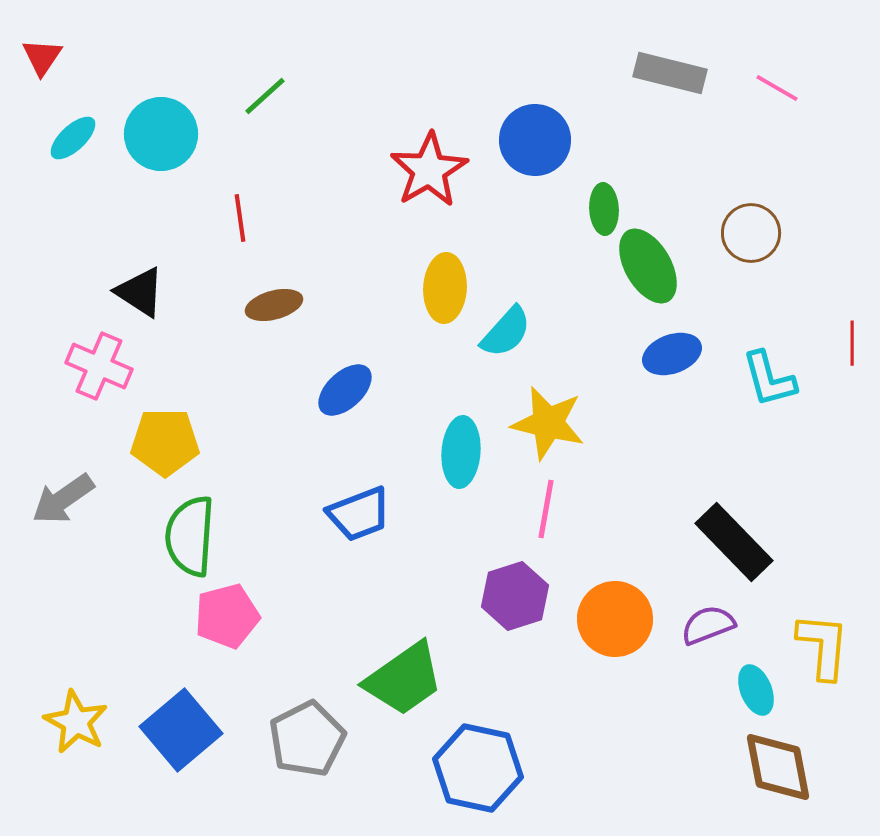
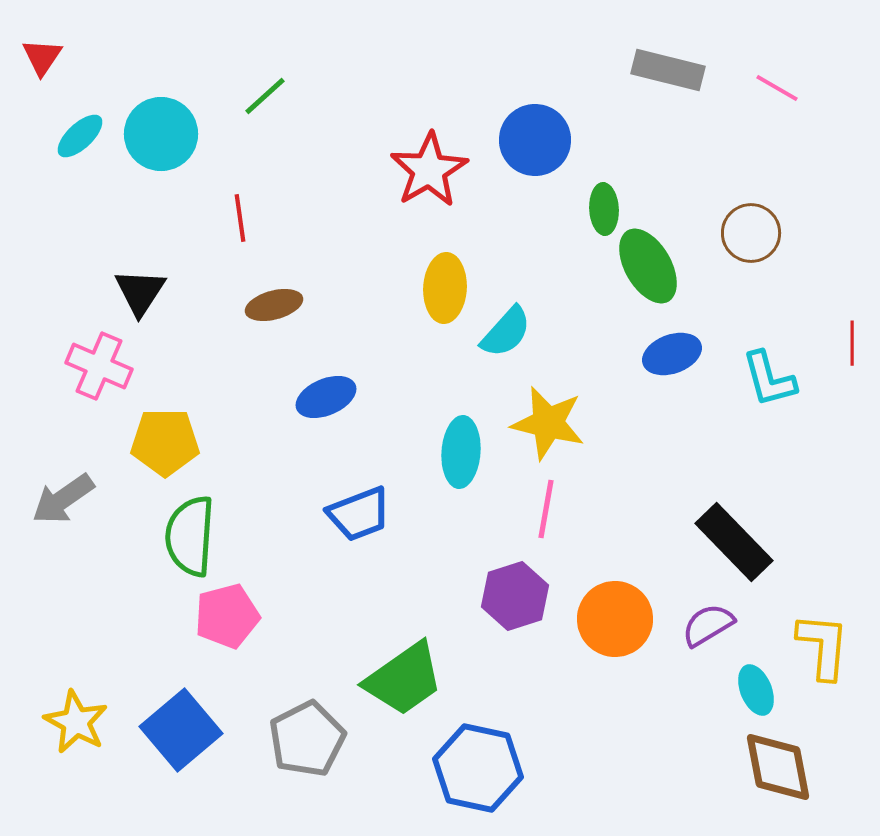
gray rectangle at (670, 73): moved 2 px left, 3 px up
cyan ellipse at (73, 138): moved 7 px right, 2 px up
black triangle at (140, 292): rotated 30 degrees clockwise
blue ellipse at (345, 390): moved 19 px left, 7 px down; rotated 20 degrees clockwise
purple semicircle at (708, 625): rotated 10 degrees counterclockwise
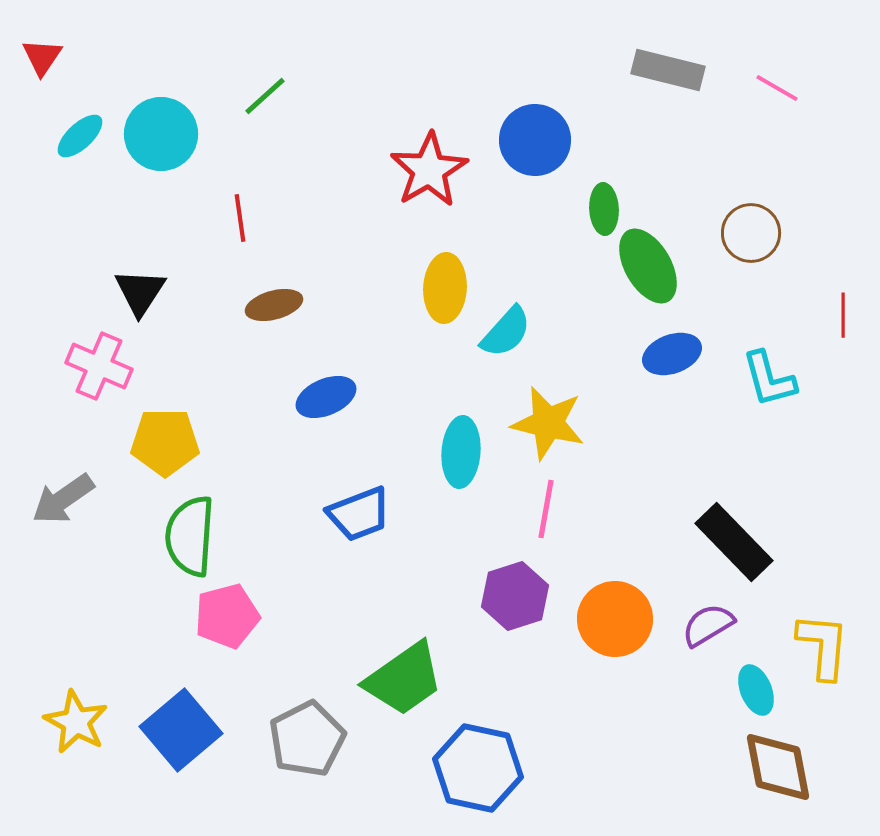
red line at (852, 343): moved 9 px left, 28 px up
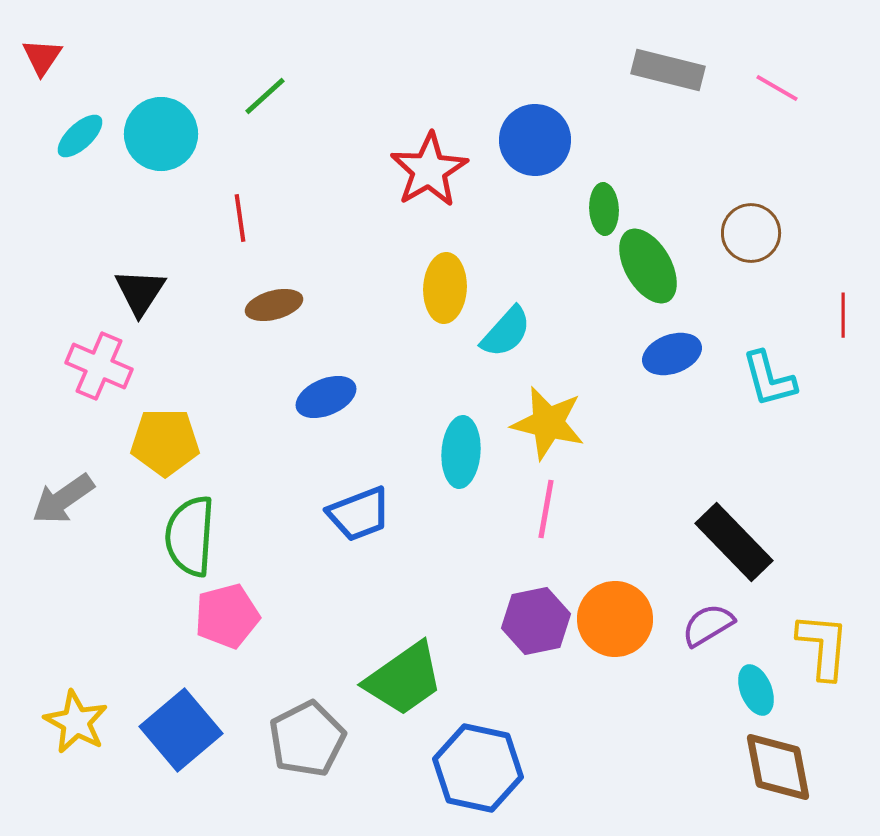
purple hexagon at (515, 596): moved 21 px right, 25 px down; rotated 6 degrees clockwise
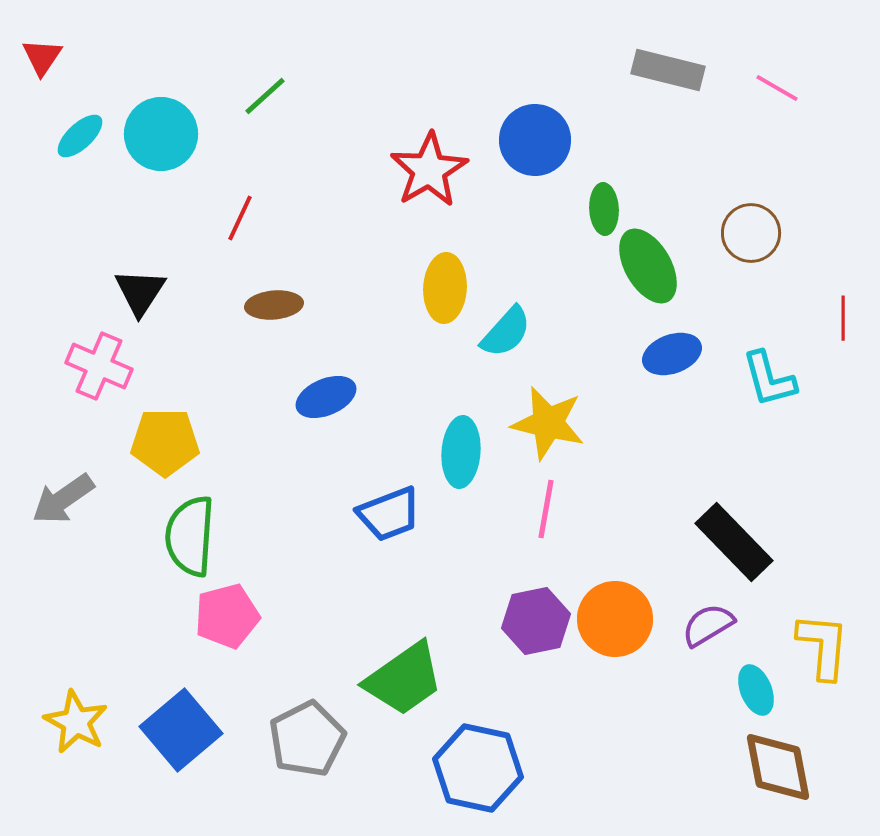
red line at (240, 218): rotated 33 degrees clockwise
brown ellipse at (274, 305): rotated 10 degrees clockwise
red line at (843, 315): moved 3 px down
blue trapezoid at (359, 514): moved 30 px right
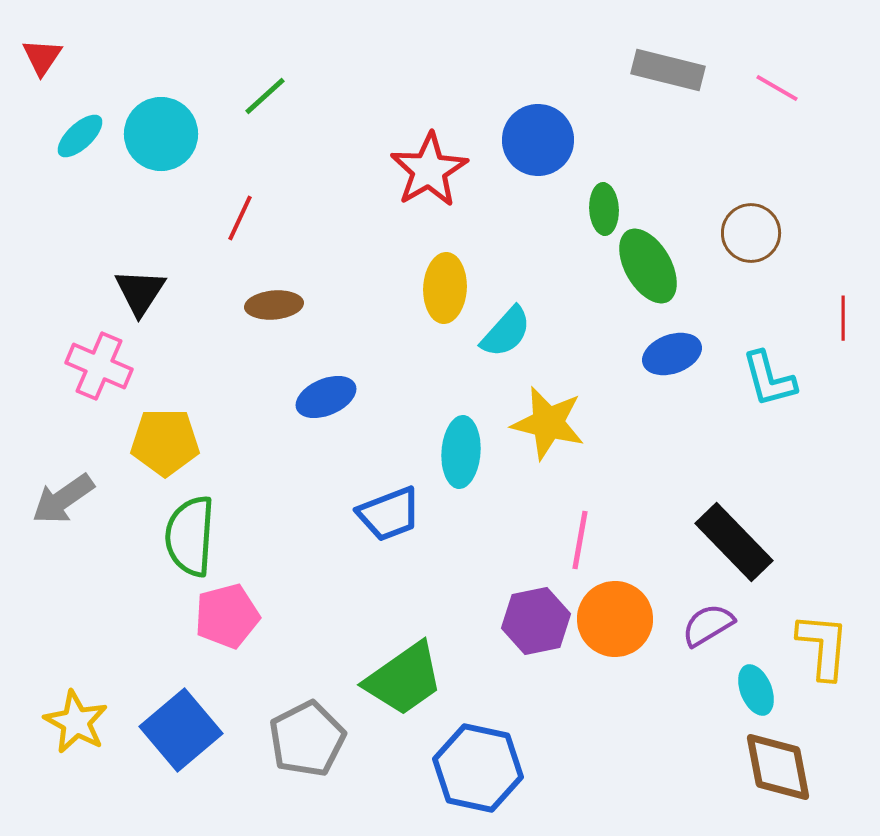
blue circle at (535, 140): moved 3 px right
pink line at (546, 509): moved 34 px right, 31 px down
